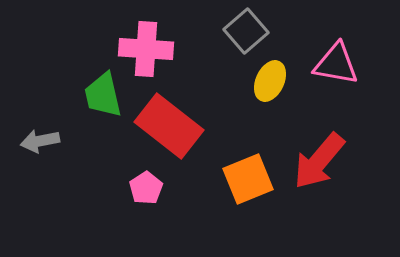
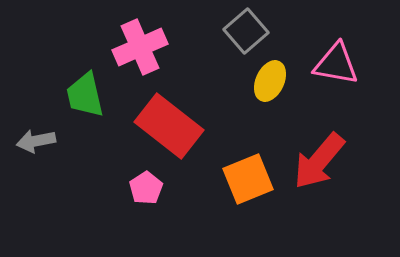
pink cross: moved 6 px left, 2 px up; rotated 28 degrees counterclockwise
green trapezoid: moved 18 px left
gray arrow: moved 4 px left
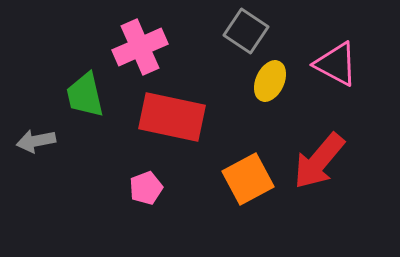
gray square: rotated 15 degrees counterclockwise
pink triangle: rotated 18 degrees clockwise
red rectangle: moved 3 px right, 9 px up; rotated 26 degrees counterclockwise
orange square: rotated 6 degrees counterclockwise
pink pentagon: rotated 12 degrees clockwise
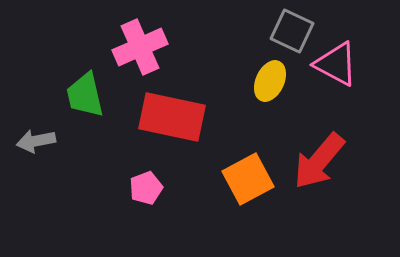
gray square: moved 46 px right; rotated 9 degrees counterclockwise
